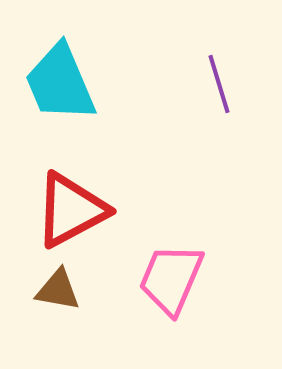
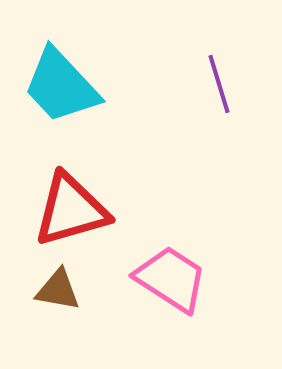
cyan trapezoid: moved 1 px right, 3 px down; rotated 20 degrees counterclockwise
red triangle: rotated 12 degrees clockwise
pink trapezoid: rotated 100 degrees clockwise
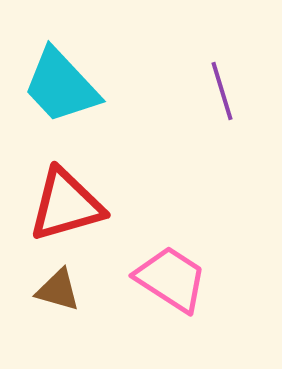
purple line: moved 3 px right, 7 px down
red triangle: moved 5 px left, 5 px up
brown triangle: rotated 6 degrees clockwise
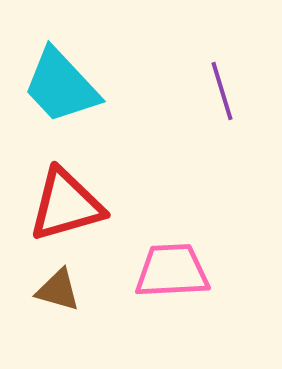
pink trapezoid: moved 1 px right, 8 px up; rotated 36 degrees counterclockwise
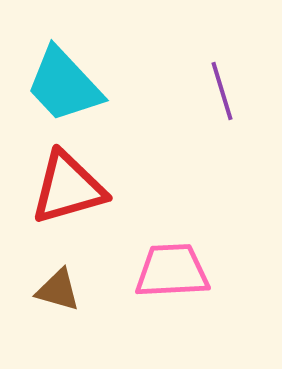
cyan trapezoid: moved 3 px right, 1 px up
red triangle: moved 2 px right, 17 px up
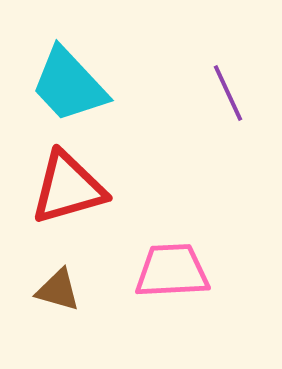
cyan trapezoid: moved 5 px right
purple line: moved 6 px right, 2 px down; rotated 8 degrees counterclockwise
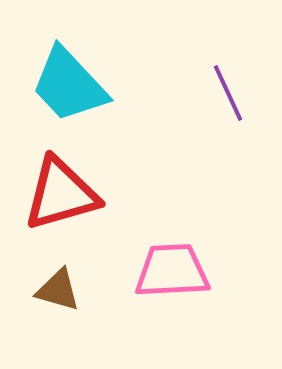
red triangle: moved 7 px left, 6 px down
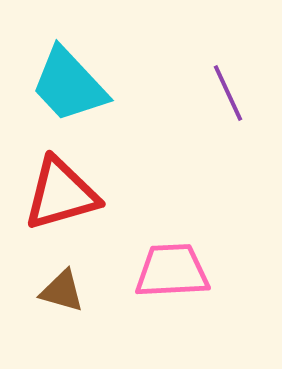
brown triangle: moved 4 px right, 1 px down
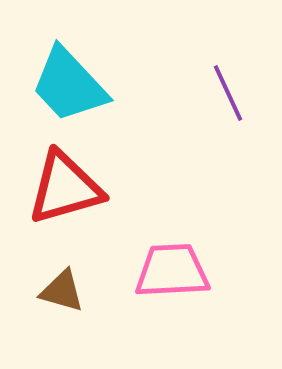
red triangle: moved 4 px right, 6 px up
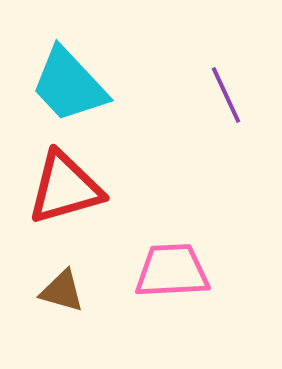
purple line: moved 2 px left, 2 px down
